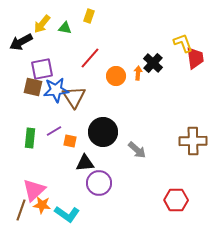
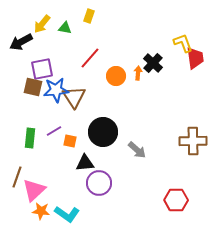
orange star: moved 1 px left, 6 px down
brown line: moved 4 px left, 33 px up
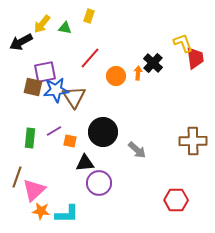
purple square: moved 3 px right, 3 px down
cyan L-shape: rotated 35 degrees counterclockwise
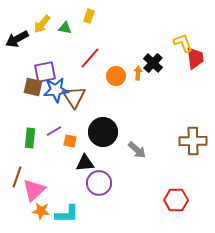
black arrow: moved 4 px left, 3 px up
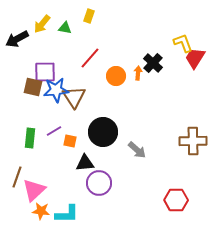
red trapezoid: rotated 140 degrees counterclockwise
purple square: rotated 10 degrees clockwise
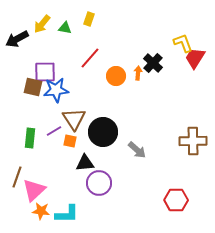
yellow rectangle: moved 3 px down
brown triangle: moved 22 px down
